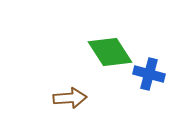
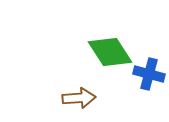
brown arrow: moved 9 px right
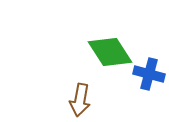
brown arrow: moved 1 px right, 2 px down; rotated 104 degrees clockwise
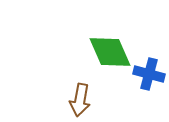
green diamond: rotated 9 degrees clockwise
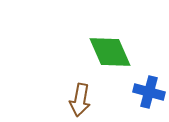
blue cross: moved 18 px down
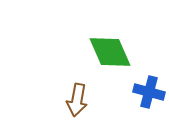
brown arrow: moved 3 px left
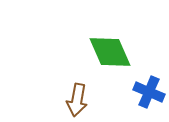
blue cross: rotated 8 degrees clockwise
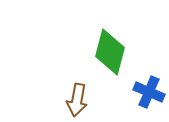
green diamond: rotated 39 degrees clockwise
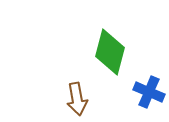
brown arrow: moved 1 px up; rotated 20 degrees counterclockwise
